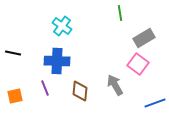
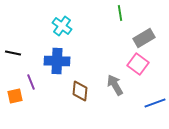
purple line: moved 14 px left, 6 px up
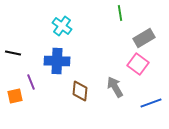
gray arrow: moved 2 px down
blue line: moved 4 px left
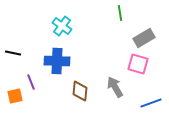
pink square: rotated 20 degrees counterclockwise
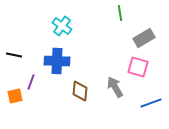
black line: moved 1 px right, 2 px down
pink square: moved 3 px down
purple line: rotated 42 degrees clockwise
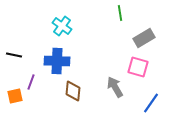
brown diamond: moved 7 px left
blue line: rotated 35 degrees counterclockwise
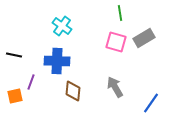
pink square: moved 22 px left, 25 px up
